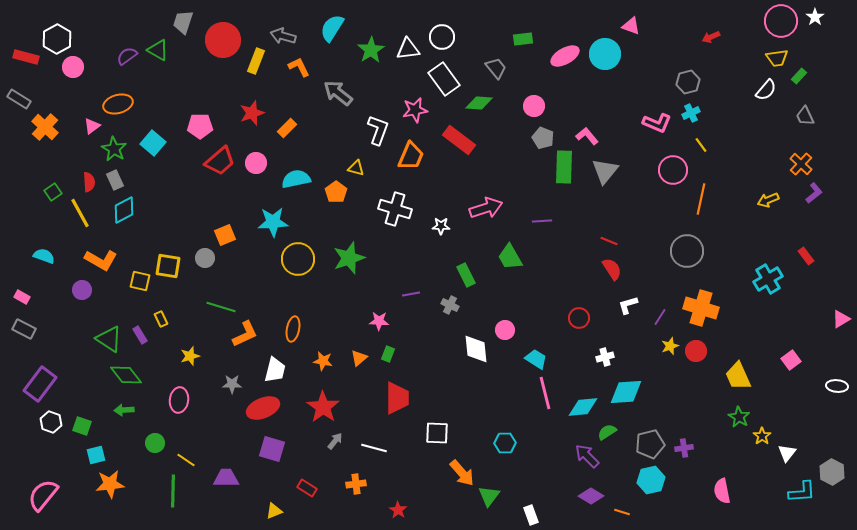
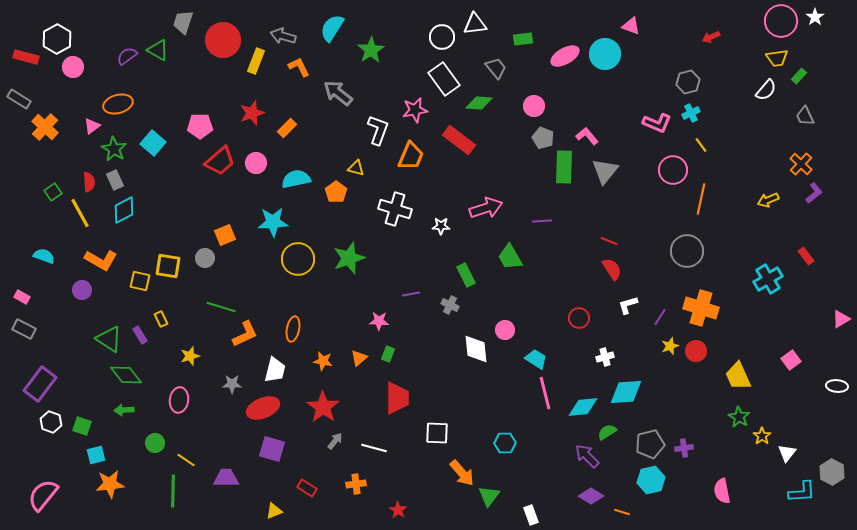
white triangle at (408, 49): moved 67 px right, 25 px up
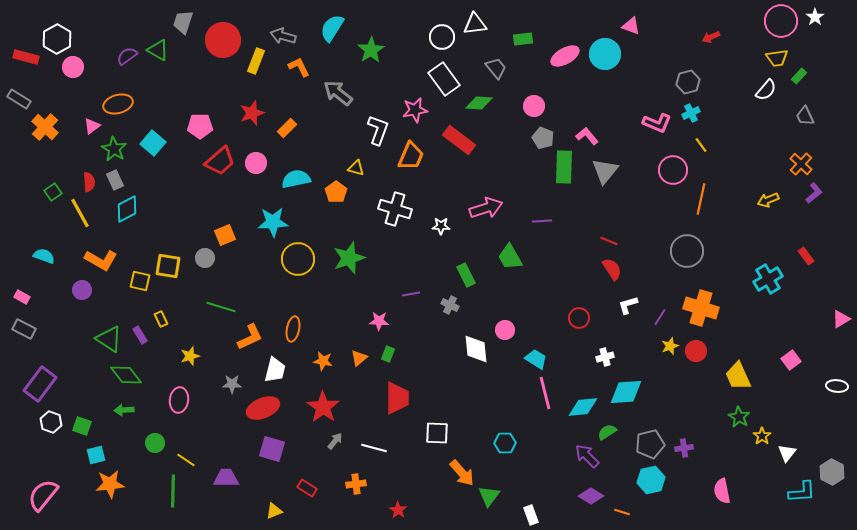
cyan diamond at (124, 210): moved 3 px right, 1 px up
orange L-shape at (245, 334): moved 5 px right, 3 px down
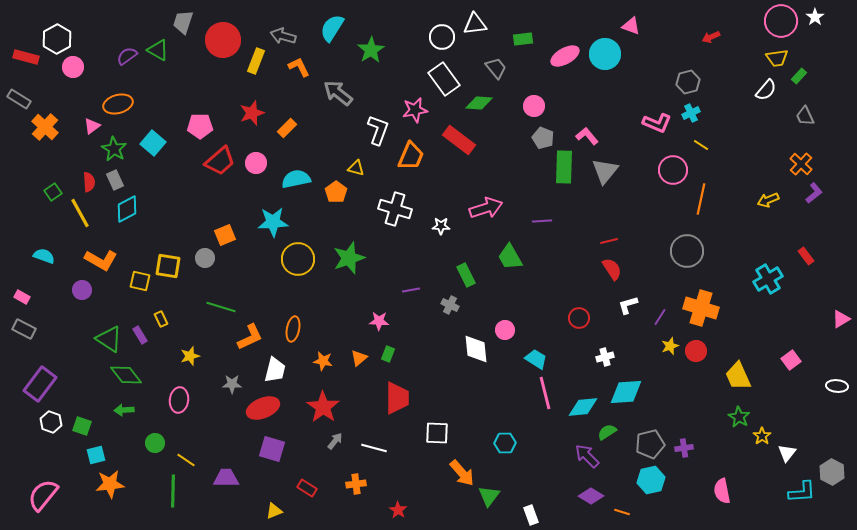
yellow line at (701, 145): rotated 21 degrees counterclockwise
red line at (609, 241): rotated 36 degrees counterclockwise
purple line at (411, 294): moved 4 px up
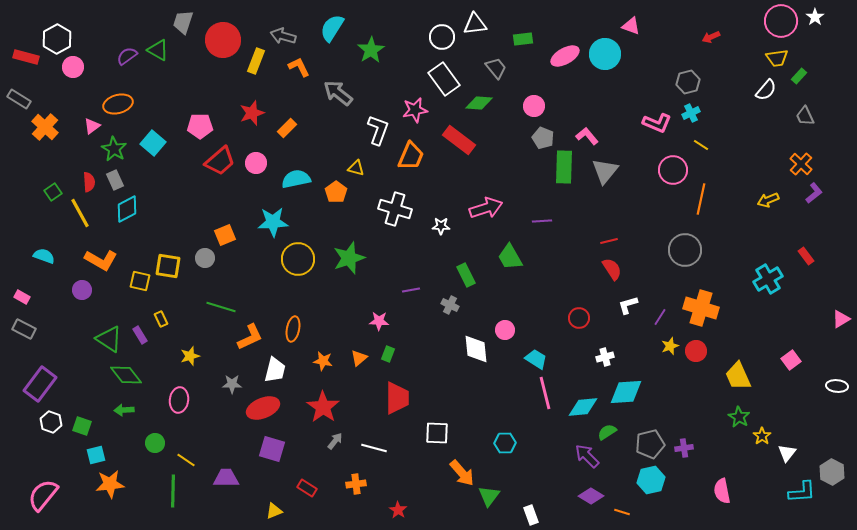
gray circle at (687, 251): moved 2 px left, 1 px up
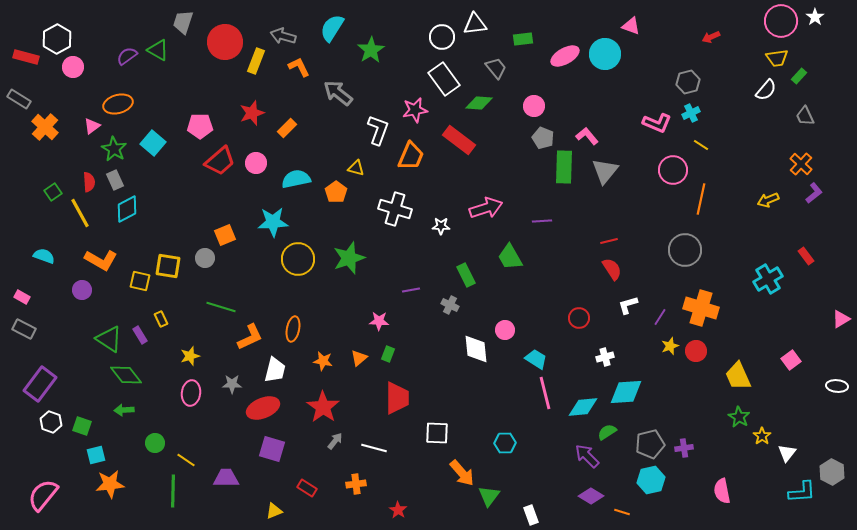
red circle at (223, 40): moved 2 px right, 2 px down
pink ellipse at (179, 400): moved 12 px right, 7 px up
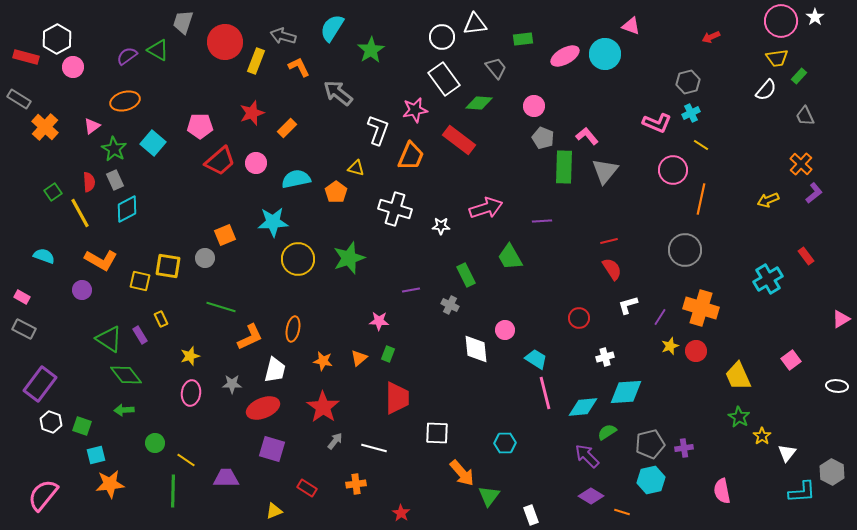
orange ellipse at (118, 104): moved 7 px right, 3 px up
red star at (398, 510): moved 3 px right, 3 px down
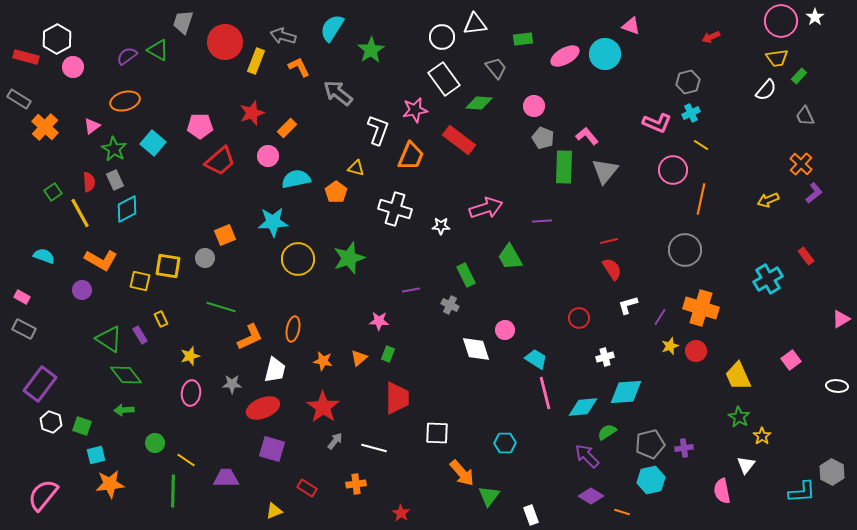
pink circle at (256, 163): moved 12 px right, 7 px up
white diamond at (476, 349): rotated 12 degrees counterclockwise
white triangle at (787, 453): moved 41 px left, 12 px down
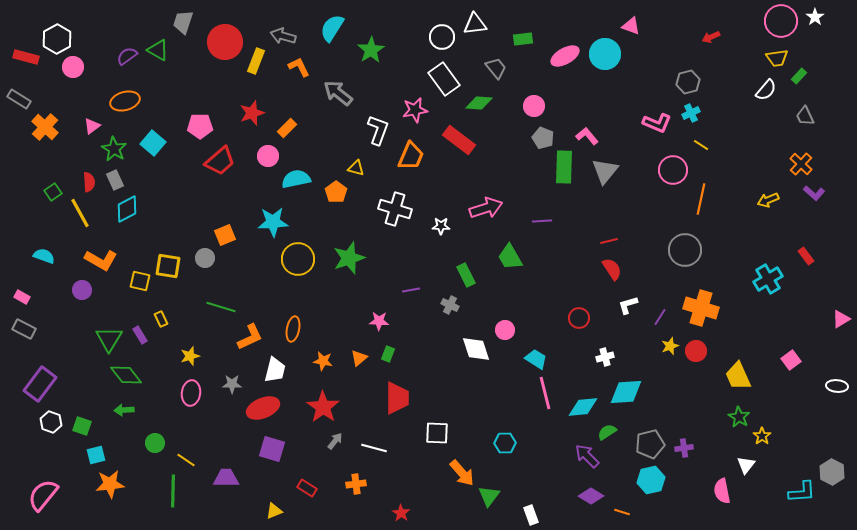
purple L-shape at (814, 193): rotated 80 degrees clockwise
green triangle at (109, 339): rotated 28 degrees clockwise
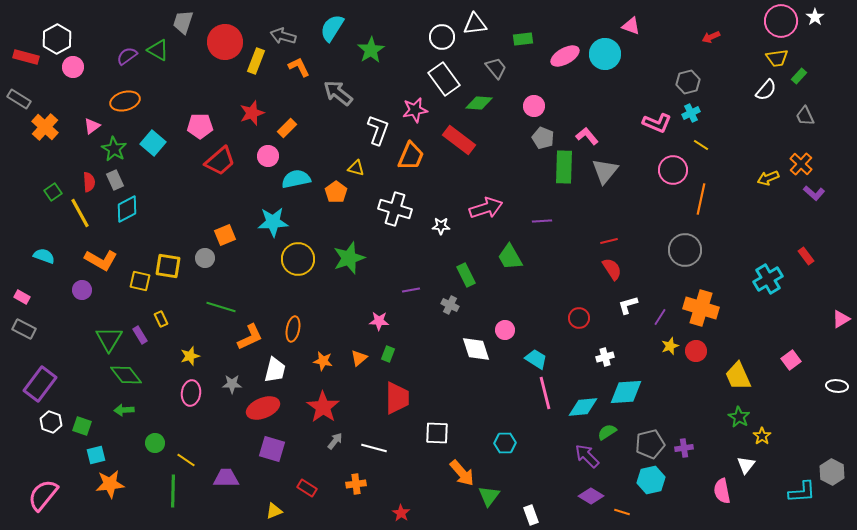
yellow arrow at (768, 200): moved 22 px up
